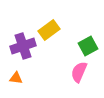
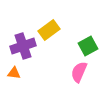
orange triangle: moved 2 px left, 5 px up
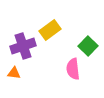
yellow rectangle: moved 1 px right
green square: rotated 18 degrees counterclockwise
pink semicircle: moved 6 px left, 3 px up; rotated 30 degrees counterclockwise
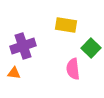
yellow rectangle: moved 16 px right, 5 px up; rotated 45 degrees clockwise
green square: moved 3 px right, 2 px down
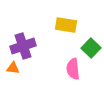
orange triangle: moved 1 px left, 5 px up
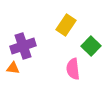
yellow rectangle: rotated 65 degrees counterclockwise
green square: moved 2 px up
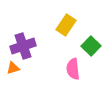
orange triangle: rotated 24 degrees counterclockwise
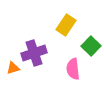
purple cross: moved 11 px right, 7 px down
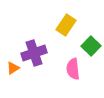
orange triangle: rotated 16 degrees counterclockwise
